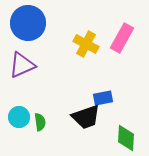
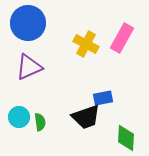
purple triangle: moved 7 px right, 2 px down
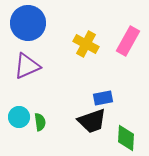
pink rectangle: moved 6 px right, 3 px down
purple triangle: moved 2 px left, 1 px up
black trapezoid: moved 6 px right, 4 px down
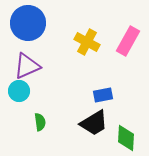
yellow cross: moved 1 px right, 2 px up
blue rectangle: moved 3 px up
cyan circle: moved 26 px up
black trapezoid: moved 2 px right, 2 px down; rotated 12 degrees counterclockwise
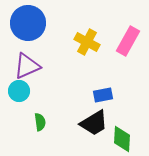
green diamond: moved 4 px left, 1 px down
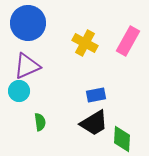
yellow cross: moved 2 px left, 1 px down
blue rectangle: moved 7 px left
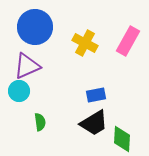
blue circle: moved 7 px right, 4 px down
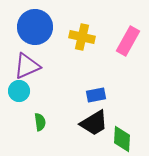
yellow cross: moved 3 px left, 6 px up; rotated 15 degrees counterclockwise
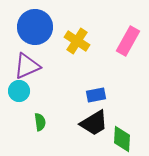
yellow cross: moved 5 px left, 4 px down; rotated 20 degrees clockwise
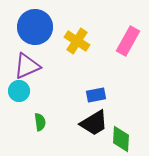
green diamond: moved 1 px left
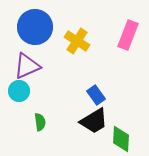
pink rectangle: moved 6 px up; rotated 8 degrees counterclockwise
blue rectangle: rotated 66 degrees clockwise
black trapezoid: moved 2 px up
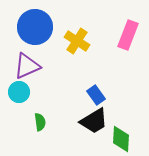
cyan circle: moved 1 px down
